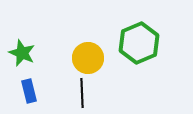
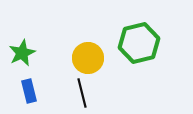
green hexagon: rotated 9 degrees clockwise
green star: rotated 24 degrees clockwise
black line: rotated 12 degrees counterclockwise
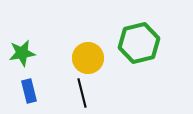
green star: rotated 16 degrees clockwise
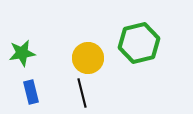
blue rectangle: moved 2 px right, 1 px down
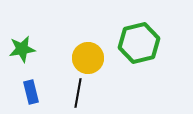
green star: moved 4 px up
black line: moved 4 px left; rotated 24 degrees clockwise
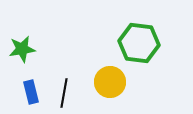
green hexagon: rotated 21 degrees clockwise
yellow circle: moved 22 px right, 24 px down
black line: moved 14 px left
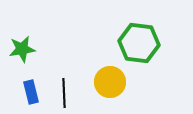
black line: rotated 12 degrees counterclockwise
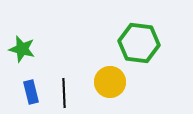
green star: rotated 24 degrees clockwise
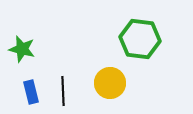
green hexagon: moved 1 px right, 4 px up
yellow circle: moved 1 px down
black line: moved 1 px left, 2 px up
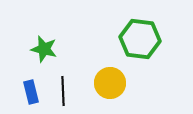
green star: moved 22 px right
